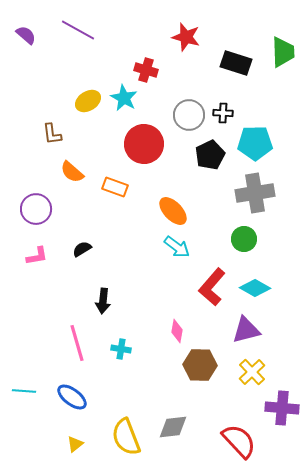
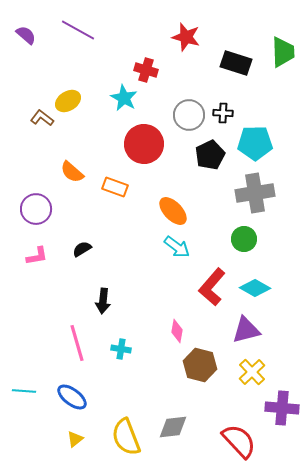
yellow ellipse: moved 20 px left
brown L-shape: moved 10 px left, 16 px up; rotated 135 degrees clockwise
brown hexagon: rotated 12 degrees clockwise
yellow triangle: moved 5 px up
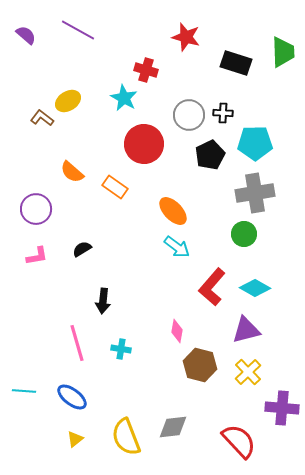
orange rectangle: rotated 15 degrees clockwise
green circle: moved 5 px up
yellow cross: moved 4 px left
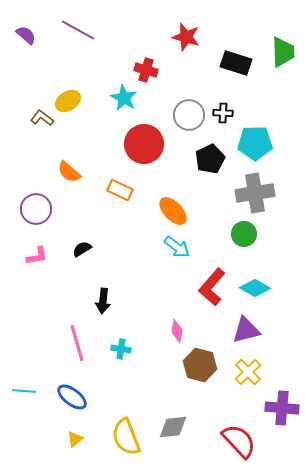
black pentagon: moved 4 px down
orange semicircle: moved 3 px left
orange rectangle: moved 5 px right, 3 px down; rotated 10 degrees counterclockwise
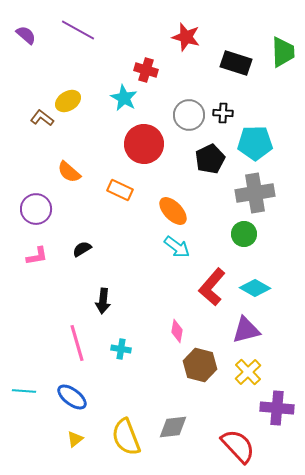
purple cross: moved 5 px left
red semicircle: moved 1 px left, 5 px down
